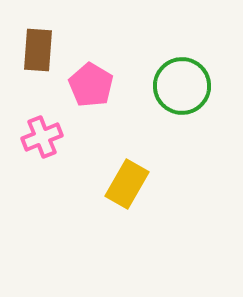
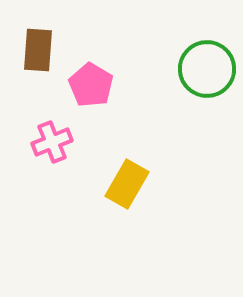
green circle: moved 25 px right, 17 px up
pink cross: moved 10 px right, 5 px down
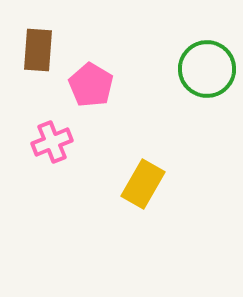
yellow rectangle: moved 16 px right
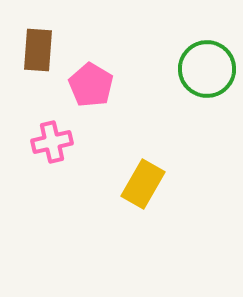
pink cross: rotated 9 degrees clockwise
